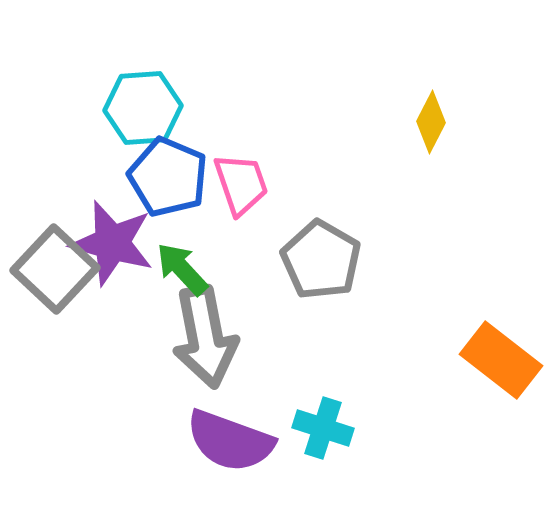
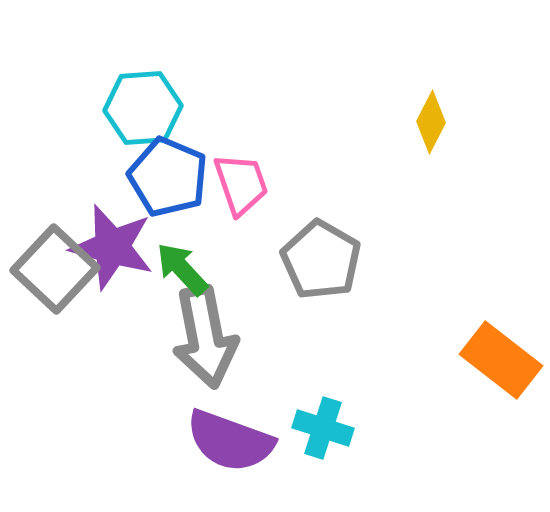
purple star: moved 4 px down
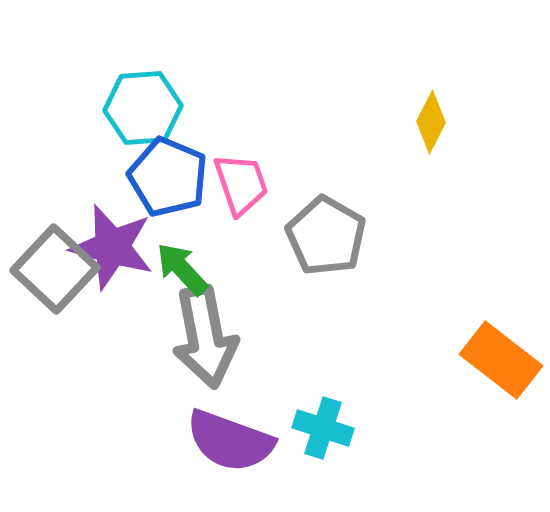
gray pentagon: moved 5 px right, 24 px up
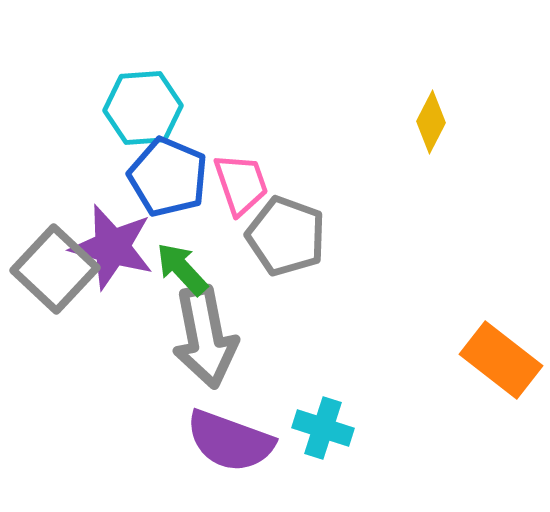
gray pentagon: moved 40 px left; rotated 10 degrees counterclockwise
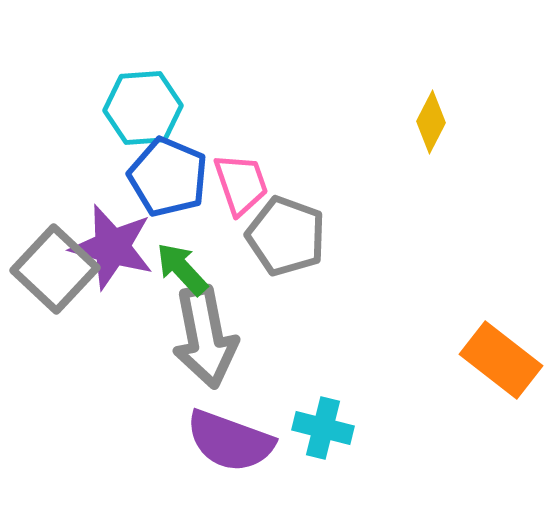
cyan cross: rotated 4 degrees counterclockwise
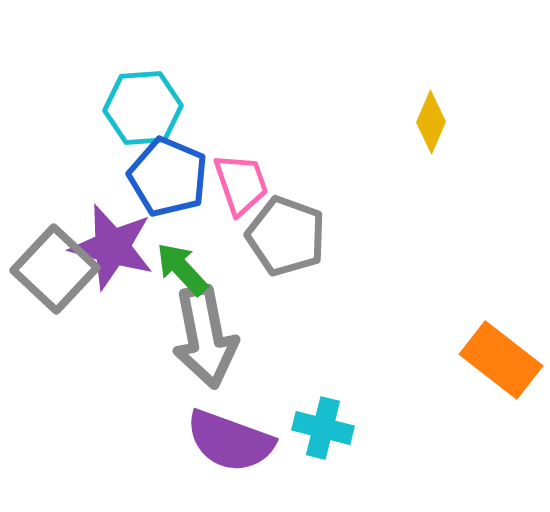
yellow diamond: rotated 4 degrees counterclockwise
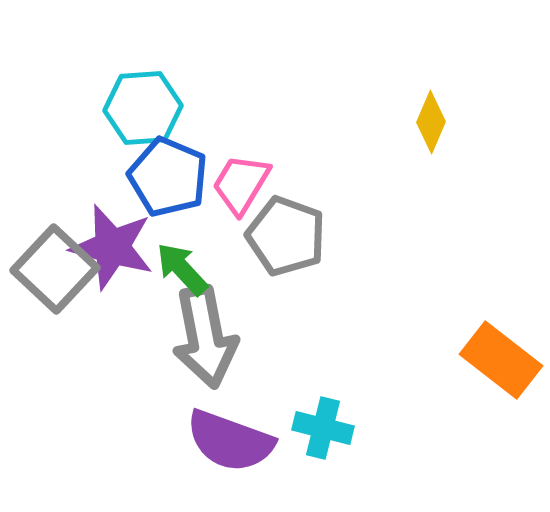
pink trapezoid: rotated 130 degrees counterclockwise
